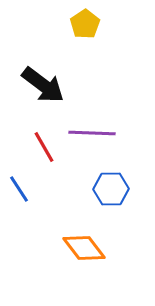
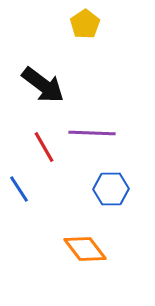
orange diamond: moved 1 px right, 1 px down
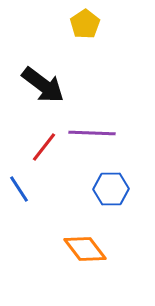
red line: rotated 68 degrees clockwise
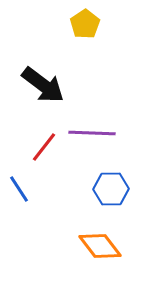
orange diamond: moved 15 px right, 3 px up
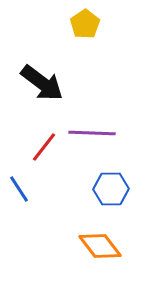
black arrow: moved 1 px left, 2 px up
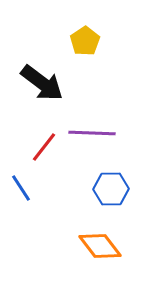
yellow pentagon: moved 17 px down
blue line: moved 2 px right, 1 px up
